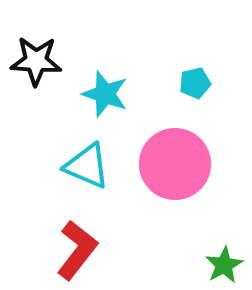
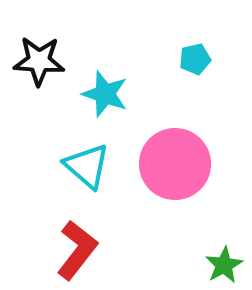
black star: moved 3 px right
cyan pentagon: moved 24 px up
cyan triangle: rotated 18 degrees clockwise
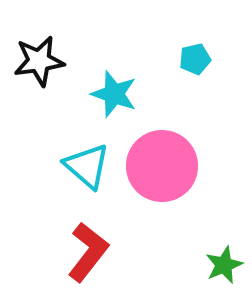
black star: rotated 12 degrees counterclockwise
cyan star: moved 9 px right
pink circle: moved 13 px left, 2 px down
red L-shape: moved 11 px right, 2 px down
green star: rotated 6 degrees clockwise
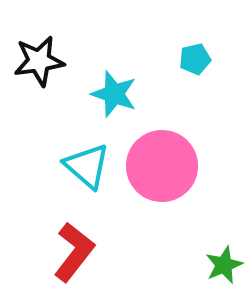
red L-shape: moved 14 px left
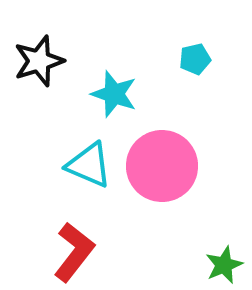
black star: rotated 9 degrees counterclockwise
cyan triangle: moved 2 px right, 1 px up; rotated 18 degrees counterclockwise
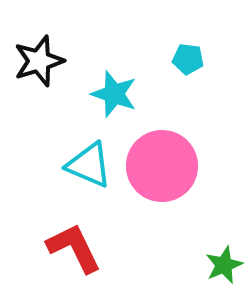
cyan pentagon: moved 7 px left; rotated 20 degrees clockwise
red L-shape: moved 4 px up; rotated 64 degrees counterclockwise
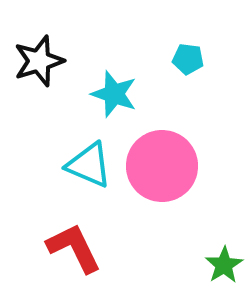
green star: rotated 9 degrees counterclockwise
